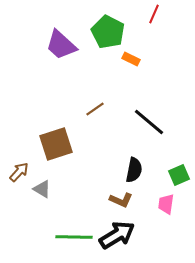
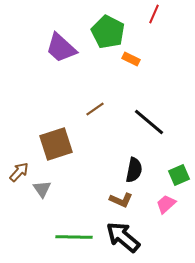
purple trapezoid: moved 3 px down
gray triangle: rotated 24 degrees clockwise
pink trapezoid: rotated 40 degrees clockwise
black arrow: moved 6 px right, 2 px down; rotated 108 degrees counterclockwise
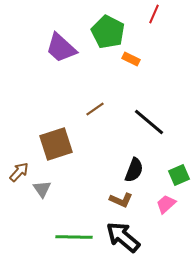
black semicircle: rotated 10 degrees clockwise
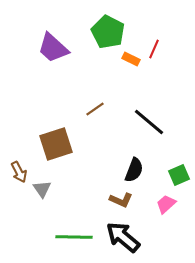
red line: moved 35 px down
purple trapezoid: moved 8 px left
brown arrow: rotated 110 degrees clockwise
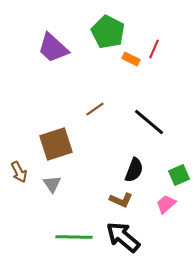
gray triangle: moved 10 px right, 5 px up
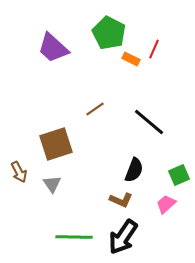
green pentagon: moved 1 px right, 1 px down
black arrow: rotated 96 degrees counterclockwise
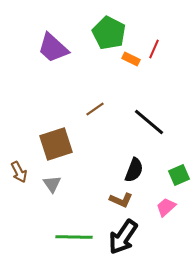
pink trapezoid: moved 3 px down
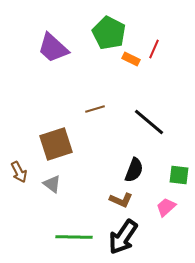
brown line: rotated 18 degrees clockwise
green square: rotated 30 degrees clockwise
gray triangle: rotated 18 degrees counterclockwise
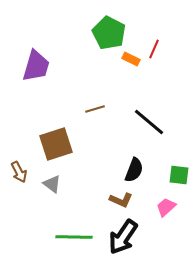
purple trapezoid: moved 17 px left, 18 px down; rotated 116 degrees counterclockwise
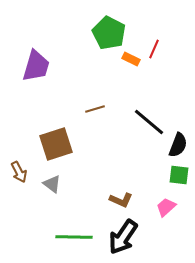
black semicircle: moved 44 px right, 25 px up
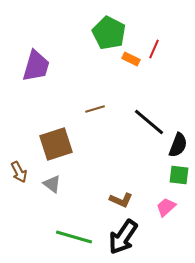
green line: rotated 15 degrees clockwise
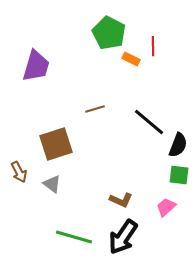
red line: moved 1 px left, 3 px up; rotated 24 degrees counterclockwise
